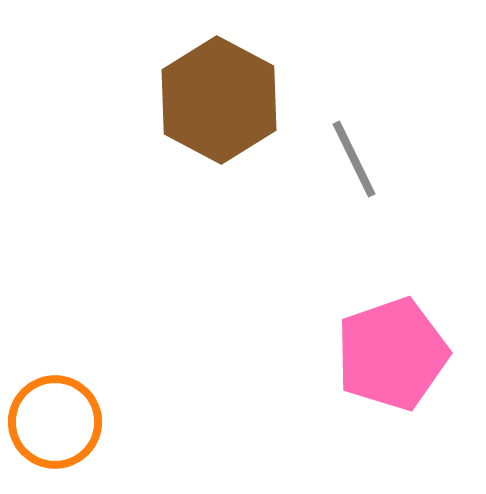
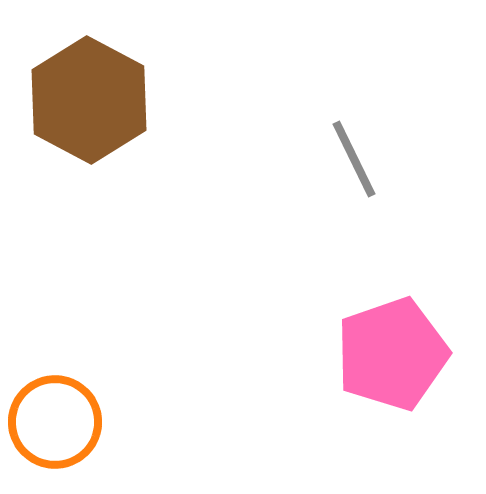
brown hexagon: moved 130 px left
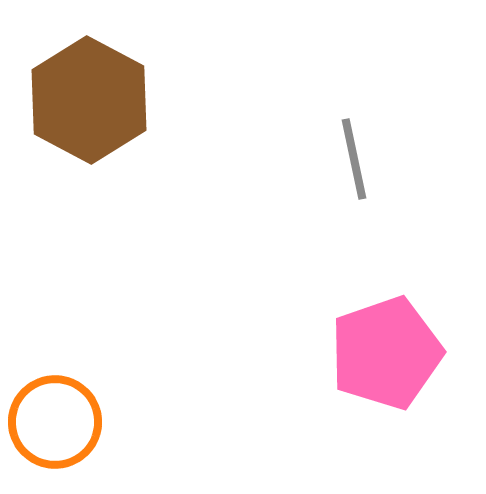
gray line: rotated 14 degrees clockwise
pink pentagon: moved 6 px left, 1 px up
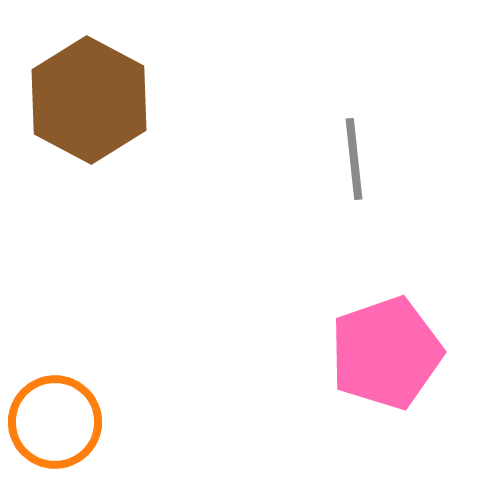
gray line: rotated 6 degrees clockwise
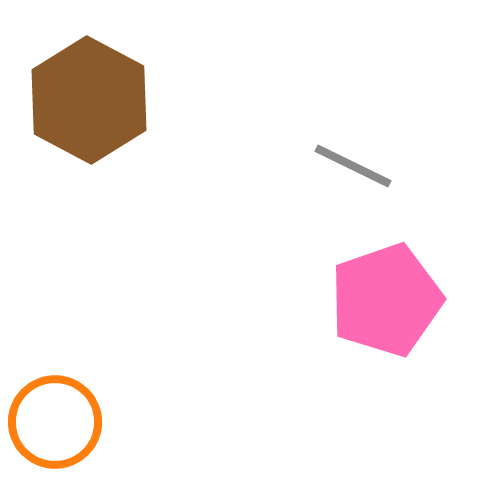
gray line: moved 1 px left, 7 px down; rotated 58 degrees counterclockwise
pink pentagon: moved 53 px up
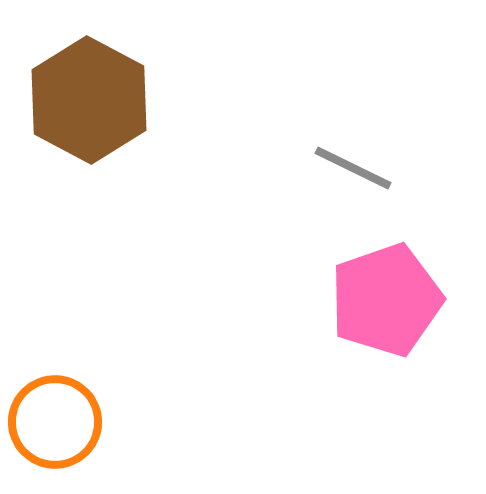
gray line: moved 2 px down
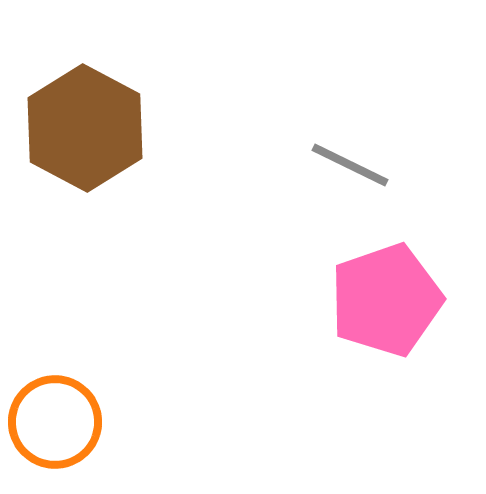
brown hexagon: moved 4 px left, 28 px down
gray line: moved 3 px left, 3 px up
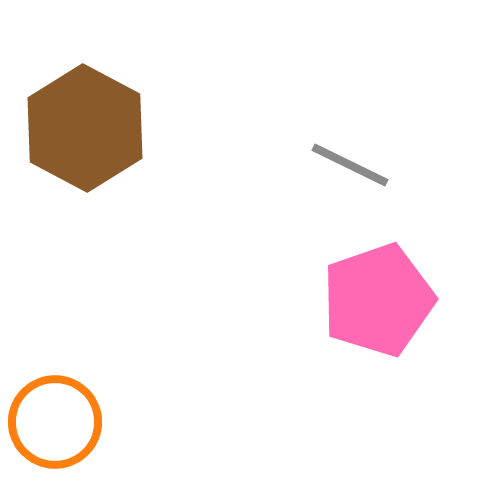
pink pentagon: moved 8 px left
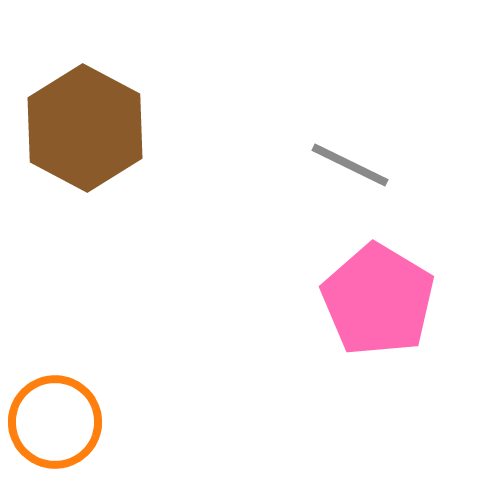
pink pentagon: rotated 22 degrees counterclockwise
